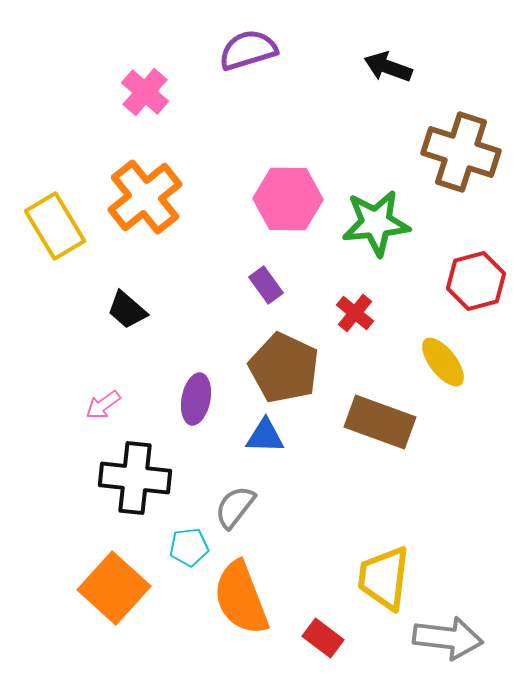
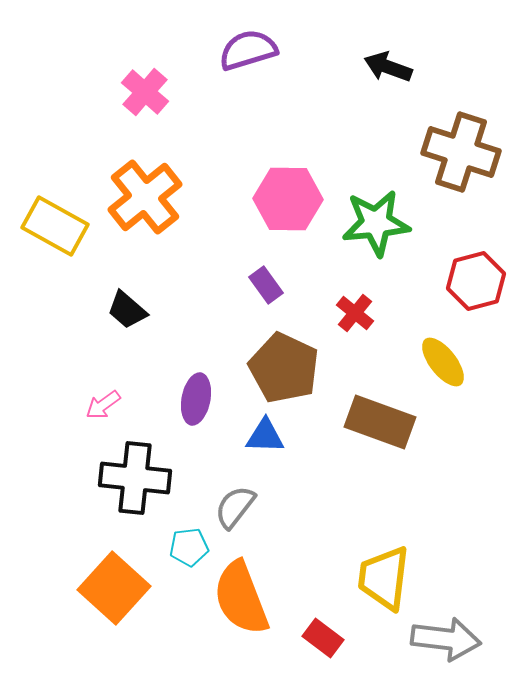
yellow rectangle: rotated 30 degrees counterclockwise
gray arrow: moved 2 px left, 1 px down
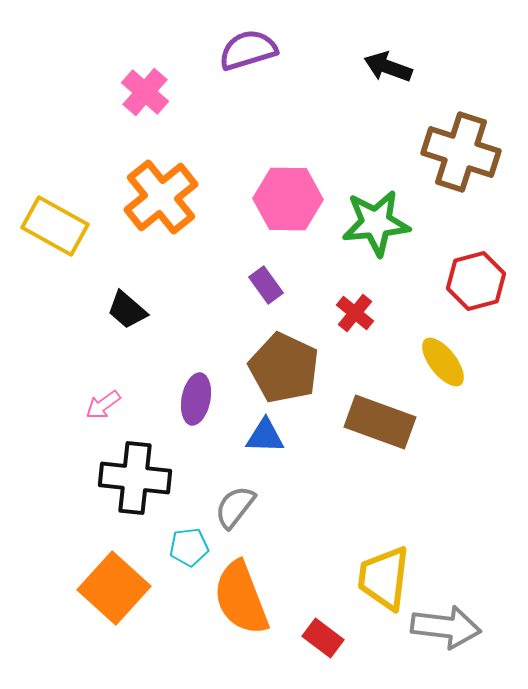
orange cross: moved 16 px right
gray arrow: moved 12 px up
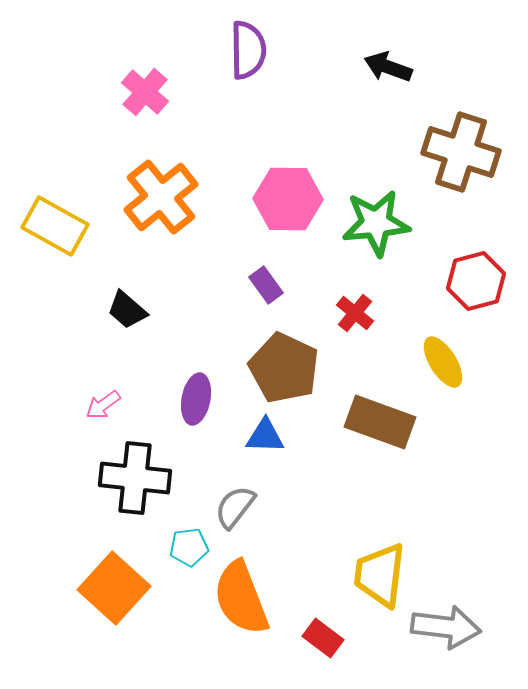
purple semicircle: rotated 106 degrees clockwise
yellow ellipse: rotated 6 degrees clockwise
yellow trapezoid: moved 4 px left, 3 px up
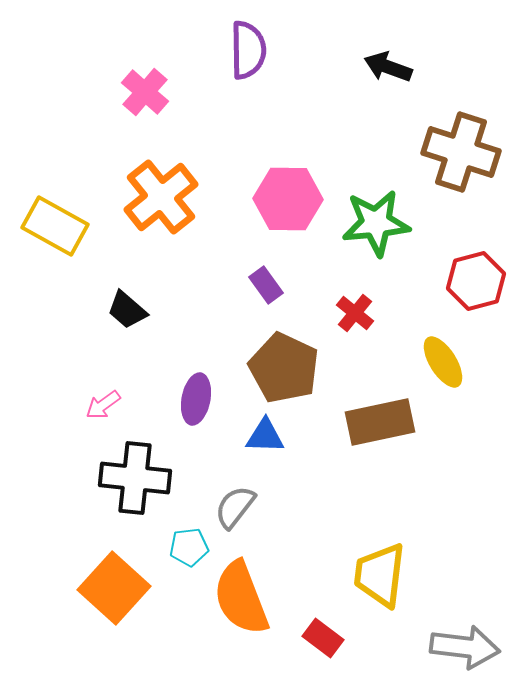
brown rectangle: rotated 32 degrees counterclockwise
gray arrow: moved 19 px right, 20 px down
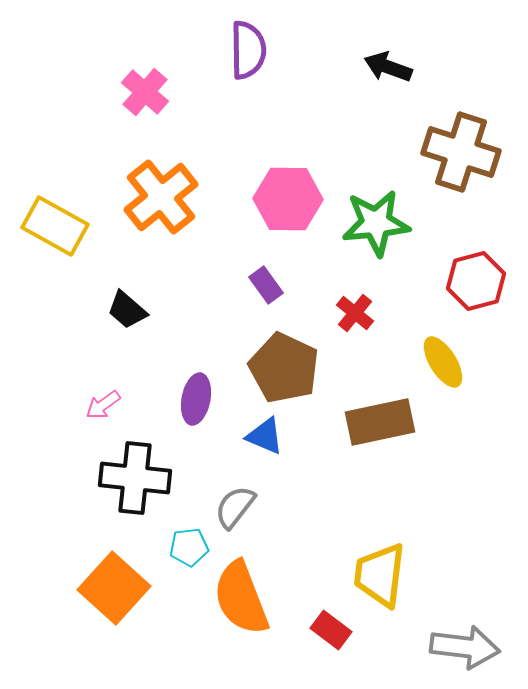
blue triangle: rotated 21 degrees clockwise
red rectangle: moved 8 px right, 8 px up
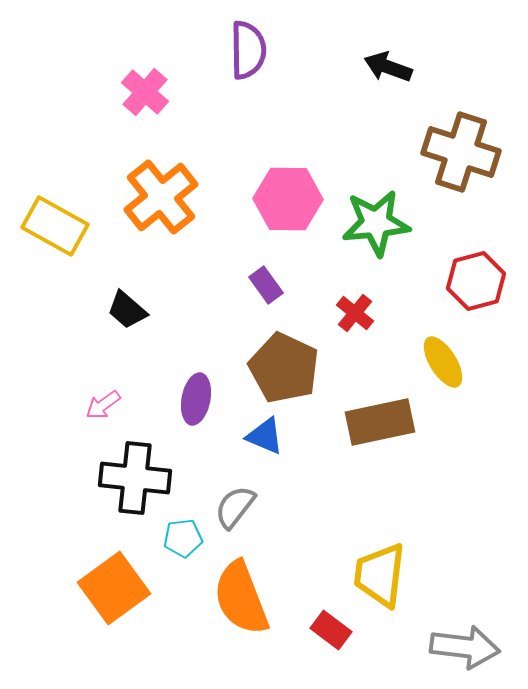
cyan pentagon: moved 6 px left, 9 px up
orange square: rotated 12 degrees clockwise
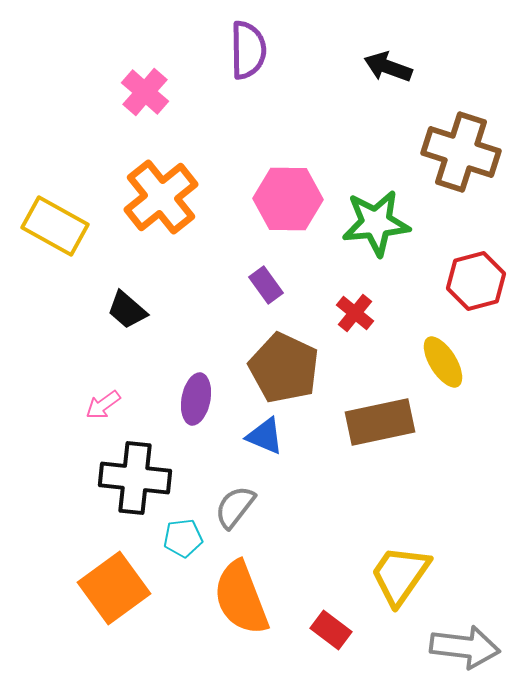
yellow trapezoid: moved 20 px right; rotated 28 degrees clockwise
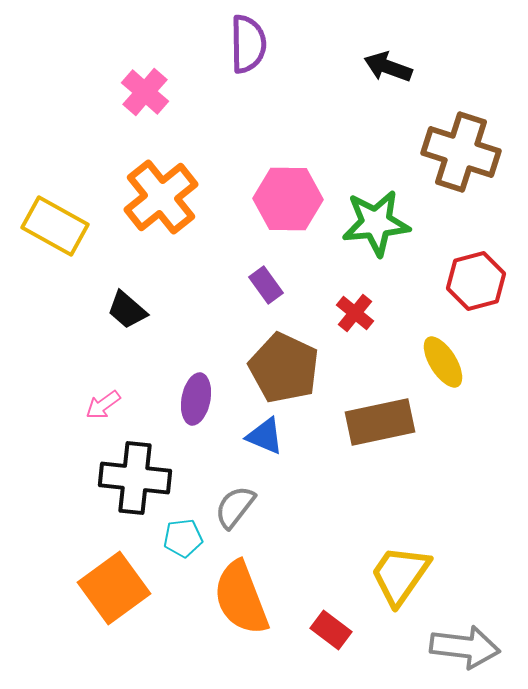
purple semicircle: moved 6 px up
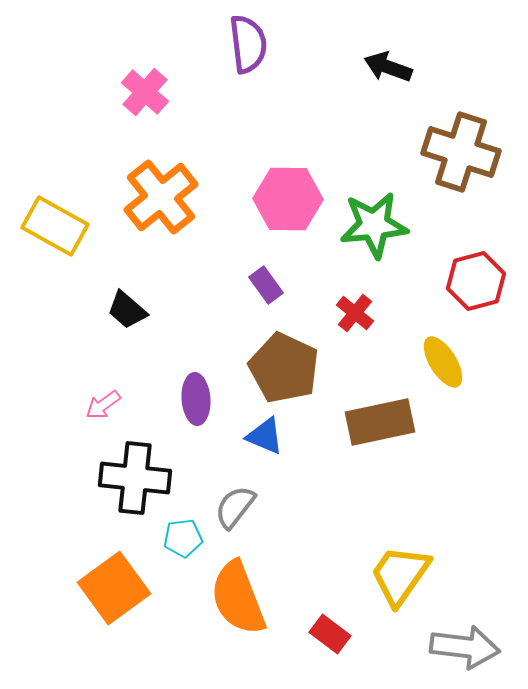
purple semicircle: rotated 6 degrees counterclockwise
green star: moved 2 px left, 2 px down
purple ellipse: rotated 15 degrees counterclockwise
orange semicircle: moved 3 px left
red rectangle: moved 1 px left, 4 px down
